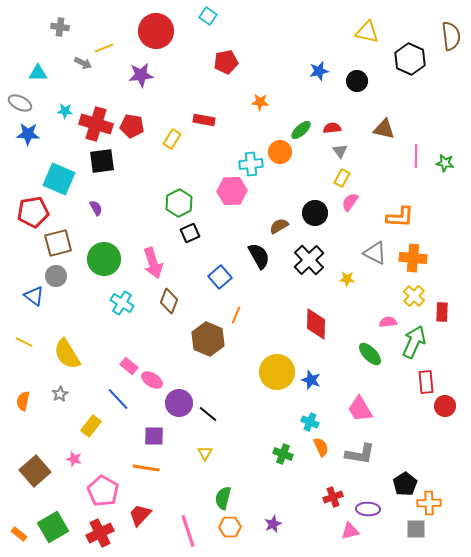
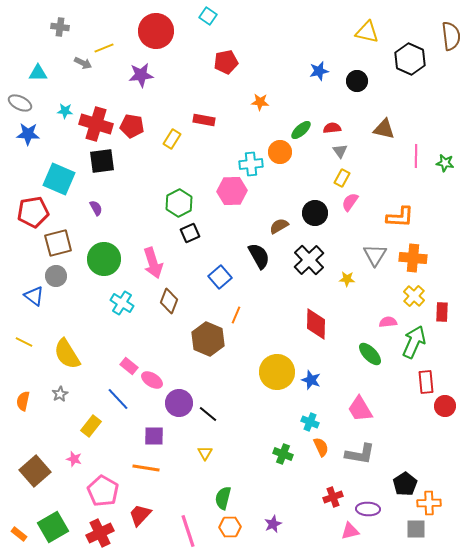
gray triangle at (375, 253): moved 2 px down; rotated 35 degrees clockwise
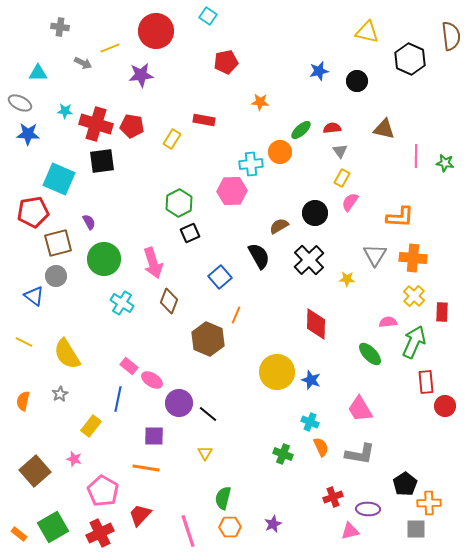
yellow line at (104, 48): moved 6 px right
purple semicircle at (96, 208): moved 7 px left, 14 px down
blue line at (118, 399): rotated 55 degrees clockwise
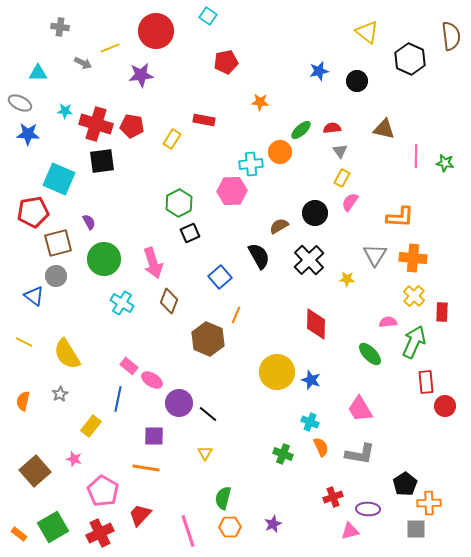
yellow triangle at (367, 32): rotated 25 degrees clockwise
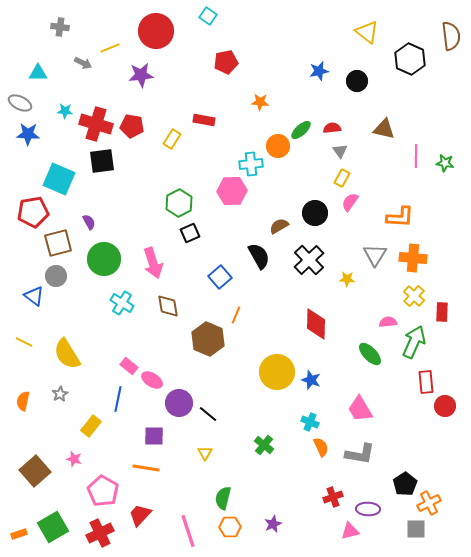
orange circle at (280, 152): moved 2 px left, 6 px up
brown diamond at (169, 301): moved 1 px left, 5 px down; rotated 30 degrees counterclockwise
green cross at (283, 454): moved 19 px left, 9 px up; rotated 18 degrees clockwise
orange cross at (429, 503): rotated 25 degrees counterclockwise
orange rectangle at (19, 534): rotated 56 degrees counterclockwise
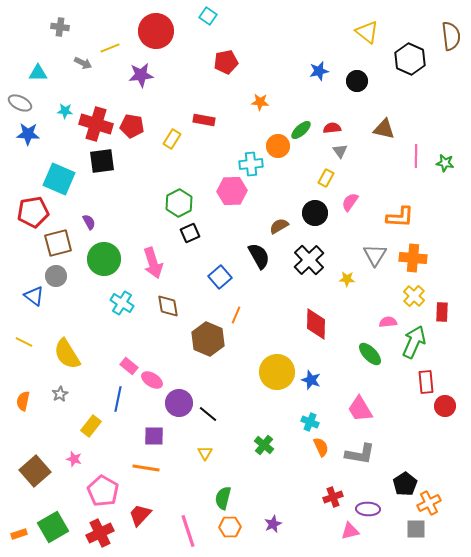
yellow rectangle at (342, 178): moved 16 px left
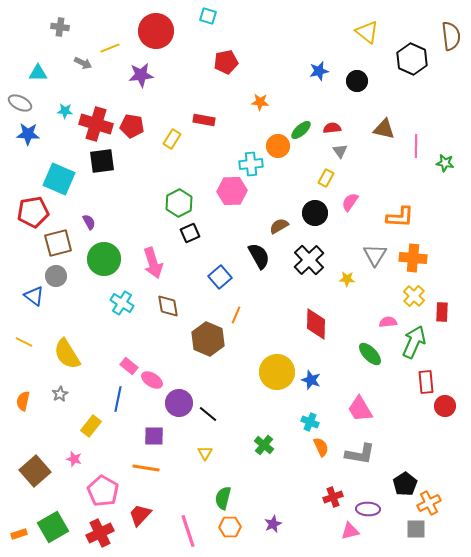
cyan square at (208, 16): rotated 18 degrees counterclockwise
black hexagon at (410, 59): moved 2 px right
pink line at (416, 156): moved 10 px up
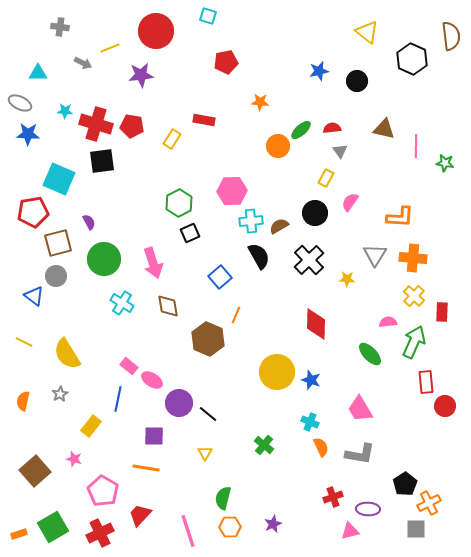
cyan cross at (251, 164): moved 57 px down
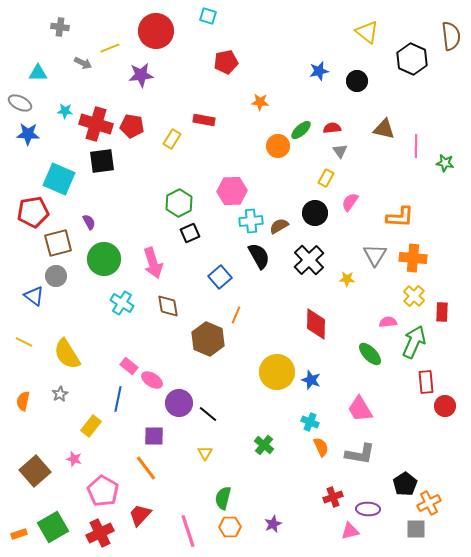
orange line at (146, 468): rotated 44 degrees clockwise
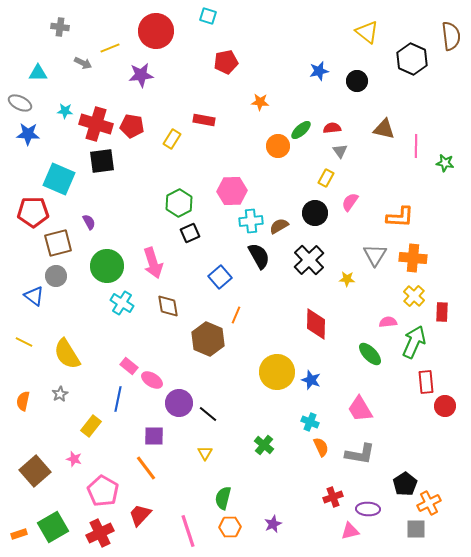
red pentagon at (33, 212): rotated 8 degrees clockwise
green circle at (104, 259): moved 3 px right, 7 px down
